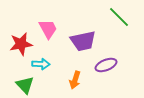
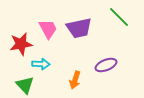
purple trapezoid: moved 4 px left, 13 px up
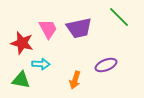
red star: moved 1 px right, 1 px up; rotated 25 degrees clockwise
green triangle: moved 4 px left, 5 px up; rotated 36 degrees counterclockwise
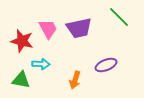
red star: moved 2 px up
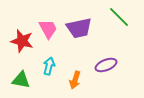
cyan arrow: moved 8 px right, 2 px down; rotated 78 degrees counterclockwise
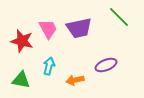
orange arrow: rotated 60 degrees clockwise
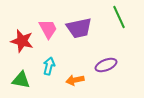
green line: rotated 20 degrees clockwise
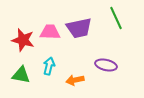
green line: moved 3 px left, 1 px down
pink trapezoid: moved 2 px right, 3 px down; rotated 60 degrees counterclockwise
red star: moved 1 px right, 1 px up
purple ellipse: rotated 35 degrees clockwise
green triangle: moved 5 px up
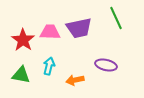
red star: rotated 20 degrees clockwise
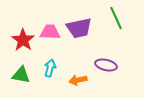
cyan arrow: moved 1 px right, 2 px down
orange arrow: moved 3 px right
